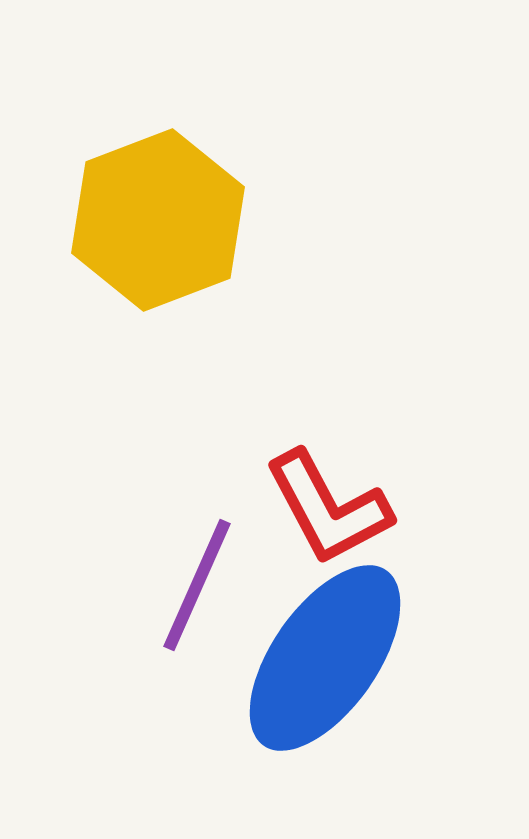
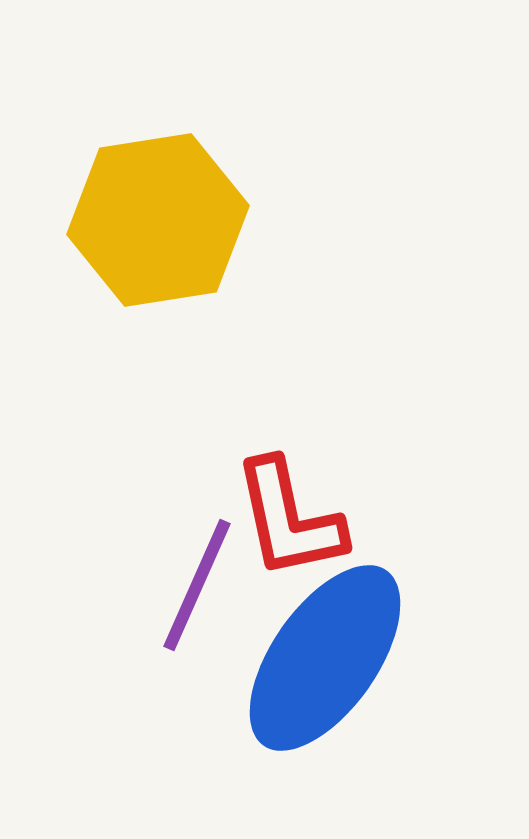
yellow hexagon: rotated 12 degrees clockwise
red L-shape: moved 39 px left, 11 px down; rotated 16 degrees clockwise
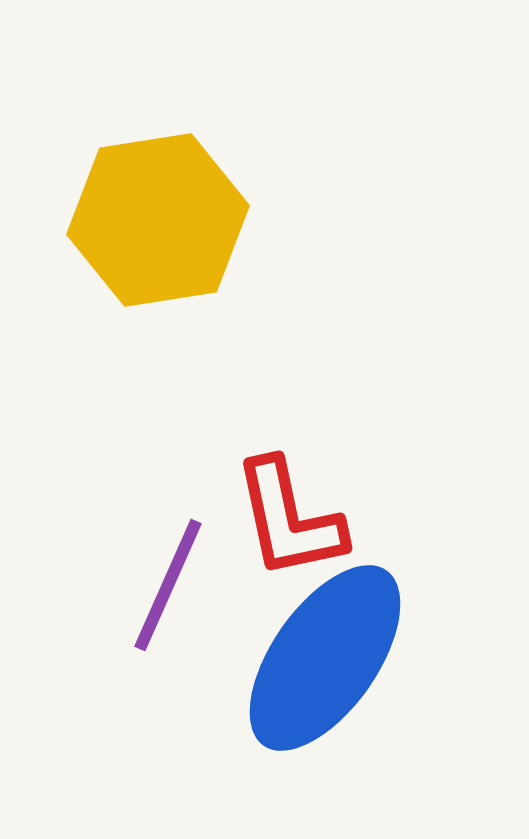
purple line: moved 29 px left
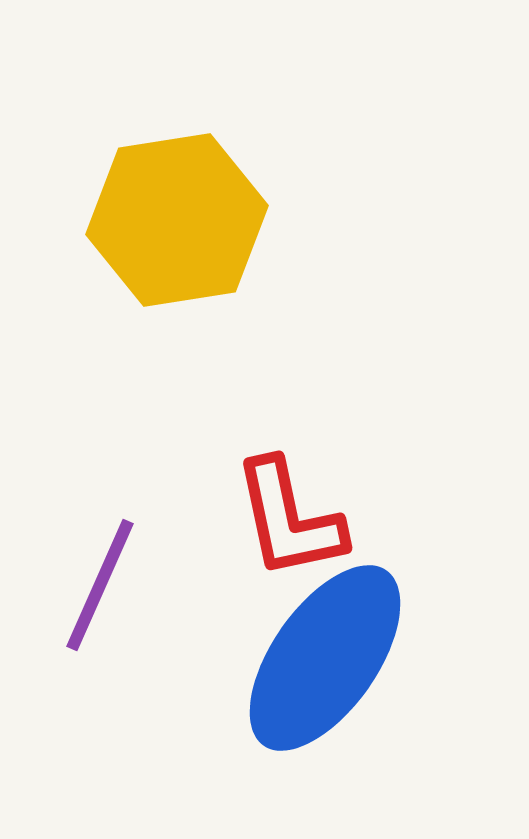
yellow hexagon: moved 19 px right
purple line: moved 68 px left
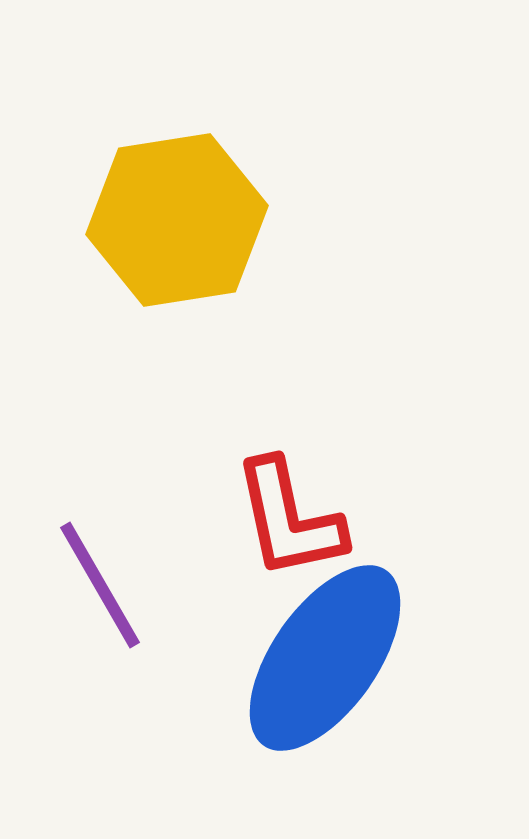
purple line: rotated 54 degrees counterclockwise
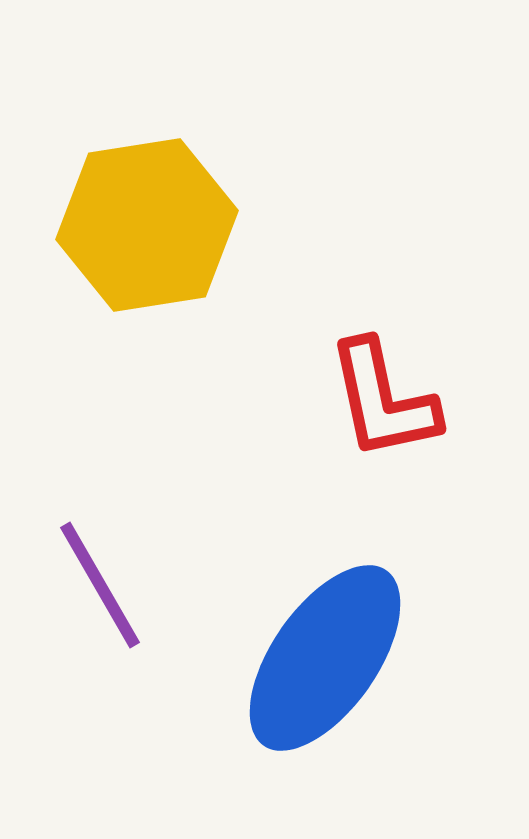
yellow hexagon: moved 30 px left, 5 px down
red L-shape: moved 94 px right, 119 px up
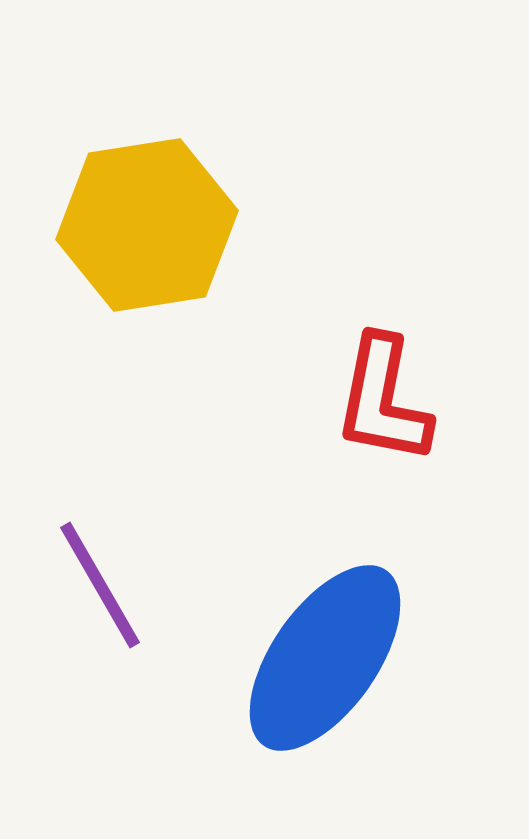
red L-shape: rotated 23 degrees clockwise
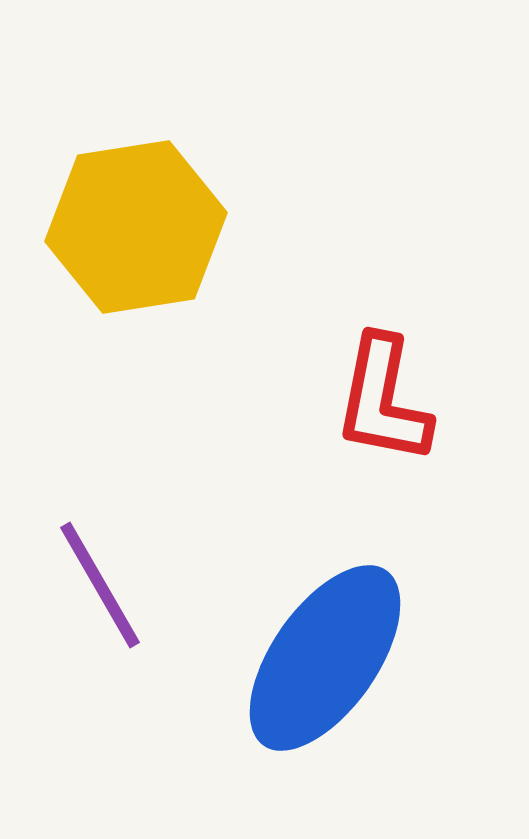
yellow hexagon: moved 11 px left, 2 px down
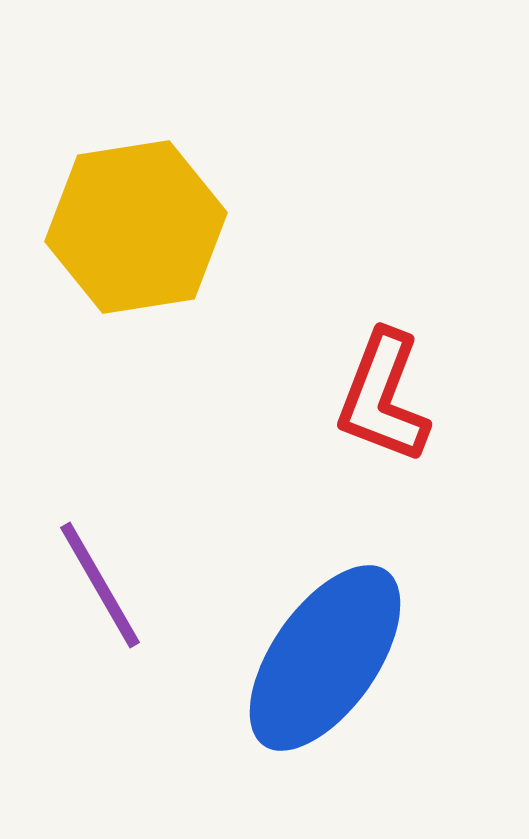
red L-shape: moved 3 px up; rotated 10 degrees clockwise
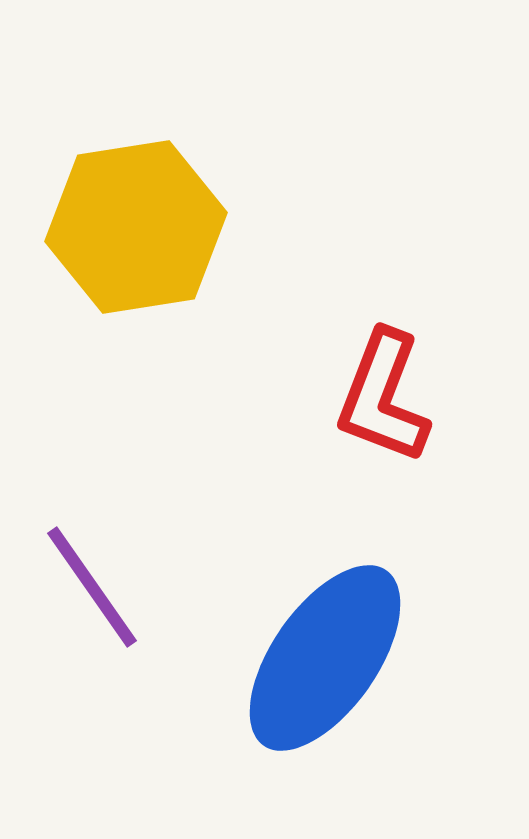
purple line: moved 8 px left, 2 px down; rotated 5 degrees counterclockwise
